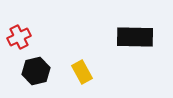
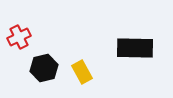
black rectangle: moved 11 px down
black hexagon: moved 8 px right, 3 px up
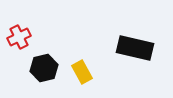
black rectangle: rotated 12 degrees clockwise
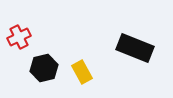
black rectangle: rotated 9 degrees clockwise
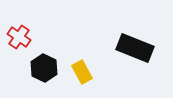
red cross: rotated 30 degrees counterclockwise
black hexagon: rotated 20 degrees counterclockwise
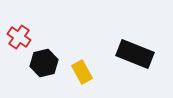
black rectangle: moved 6 px down
black hexagon: moved 5 px up; rotated 20 degrees clockwise
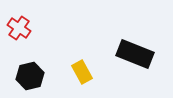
red cross: moved 9 px up
black hexagon: moved 14 px left, 13 px down
